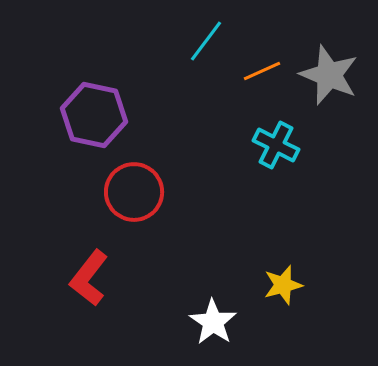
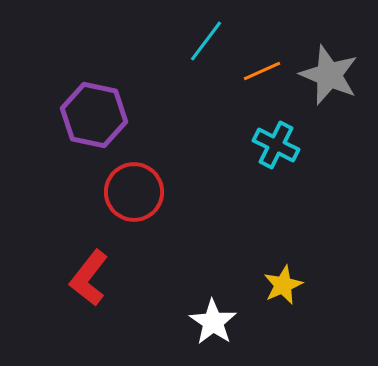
yellow star: rotated 9 degrees counterclockwise
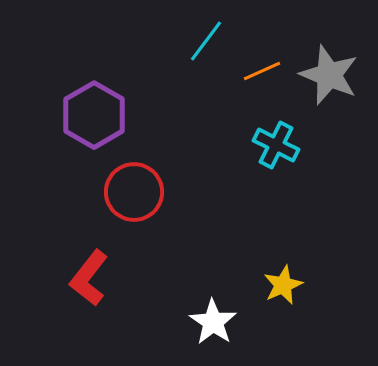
purple hexagon: rotated 18 degrees clockwise
